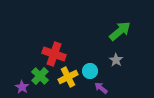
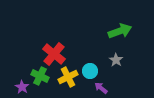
green arrow: rotated 20 degrees clockwise
red cross: rotated 20 degrees clockwise
green cross: rotated 18 degrees counterclockwise
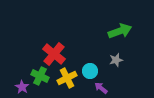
gray star: rotated 24 degrees clockwise
yellow cross: moved 1 px left, 1 px down
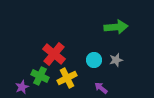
green arrow: moved 4 px left, 4 px up; rotated 15 degrees clockwise
cyan circle: moved 4 px right, 11 px up
purple star: rotated 16 degrees clockwise
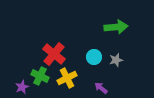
cyan circle: moved 3 px up
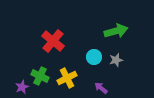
green arrow: moved 4 px down; rotated 10 degrees counterclockwise
red cross: moved 1 px left, 13 px up
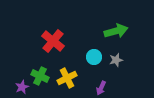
purple arrow: rotated 104 degrees counterclockwise
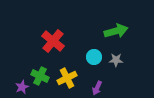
gray star: rotated 16 degrees clockwise
purple arrow: moved 4 px left
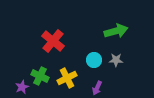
cyan circle: moved 3 px down
